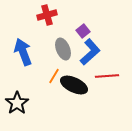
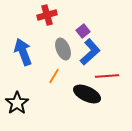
black ellipse: moved 13 px right, 9 px down
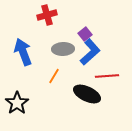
purple square: moved 2 px right, 3 px down
gray ellipse: rotated 70 degrees counterclockwise
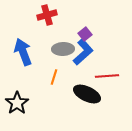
blue L-shape: moved 7 px left
orange line: moved 1 px down; rotated 14 degrees counterclockwise
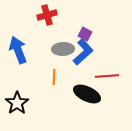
purple square: rotated 24 degrees counterclockwise
blue arrow: moved 5 px left, 2 px up
orange line: rotated 14 degrees counterclockwise
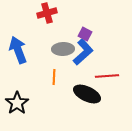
red cross: moved 2 px up
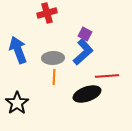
gray ellipse: moved 10 px left, 9 px down
black ellipse: rotated 44 degrees counterclockwise
